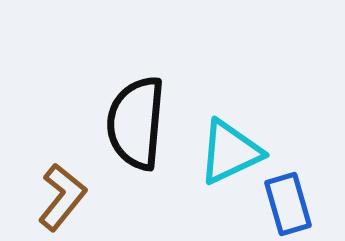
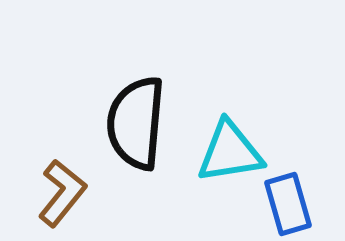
cyan triangle: rotated 16 degrees clockwise
brown L-shape: moved 4 px up
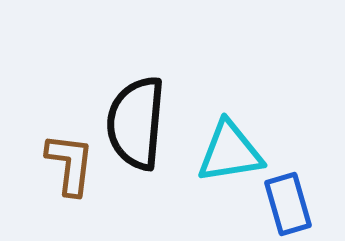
brown L-shape: moved 8 px right, 29 px up; rotated 32 degrees counterclockwise
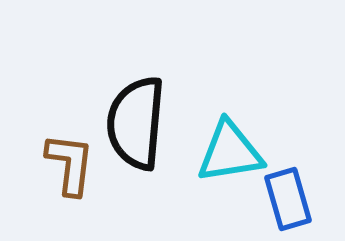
blue rectangle: moved 5 px up
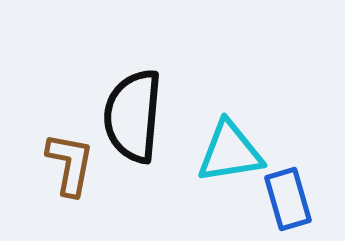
black semicircle: moved 3 px left, 7 px up
brown L-shape: rotated 4 degrees clockwise
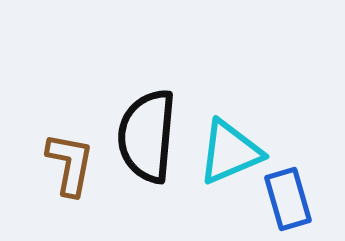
black semicircle: moved 14 px right, 20 px down
cyan triangle: rotated 14 degrees counterclockwise
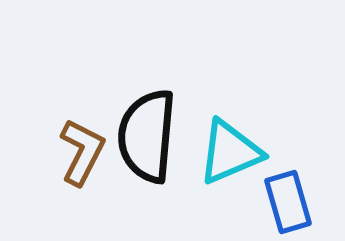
brown L-shape: moved 12 px right, 12 px up; rotated 16 degrees clockwise
blue rectangle: moved 3 px down
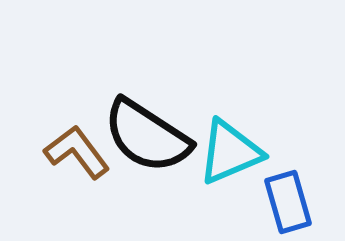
black semicircle: rotated 62 degrees counterclockwise
brown L-shape: moved 5 px left; rotated 64 degrees counterclockwise
